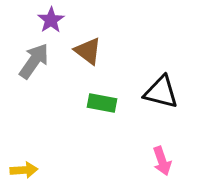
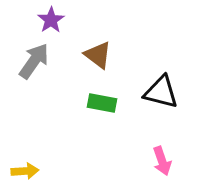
brown triangle: moved 10 px right, 4 px down
yellow arrow: moved 1 px right, 1 px down
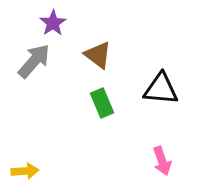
purple star: moved 2 px right, 3 px down
gray arrow: rotated 6 degrees clockwise
black triangle: moved 3 px up; rotated 9 degrees counterclockwise
green rectangle: rotated 56 degrees clockwise
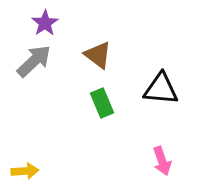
purple star: moved 8 px left
gray arrow: rotated 6 degrees clockwise
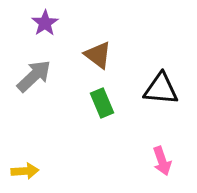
gray arrow: moved 15 px down
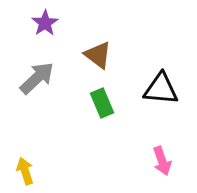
gray arrow: moved 3 px right, 2 px down
yellow arrow: rotated 104 degrees counterclockwise
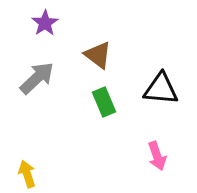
green rectangle: moved 2 px right, 1 px up
pink arrow: moved 5 px left, 5 px up
yellow arrow: moved 2 px right, 3 px down
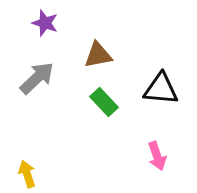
purple star: rotated 20 degrees counterclockwise
brown triangle: rotated 48 degrees counterclockwise
green rectangle: rotated 20 degrees counterclockwise
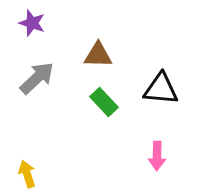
purple star: moved 13 px left
brown triangle: rotated 12 degrees clockwise
pink arrow: rotated 20 degrees clockwise
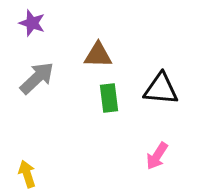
green rectangle: moved 5 px right, 4 px up; rotated 36 degrees clockwise
pink arrow: rotated 32 degrees clockwise
